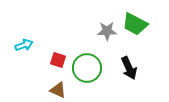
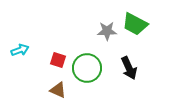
cyan arrow: moved 4 px left, 5 px down
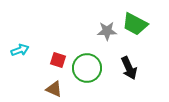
brown triangle: moved 4 px left, 1 px up
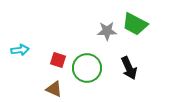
cyan arrow: rotated 12 degrees clockwise
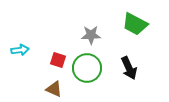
gray star: moved 16 px left, 4 px down
